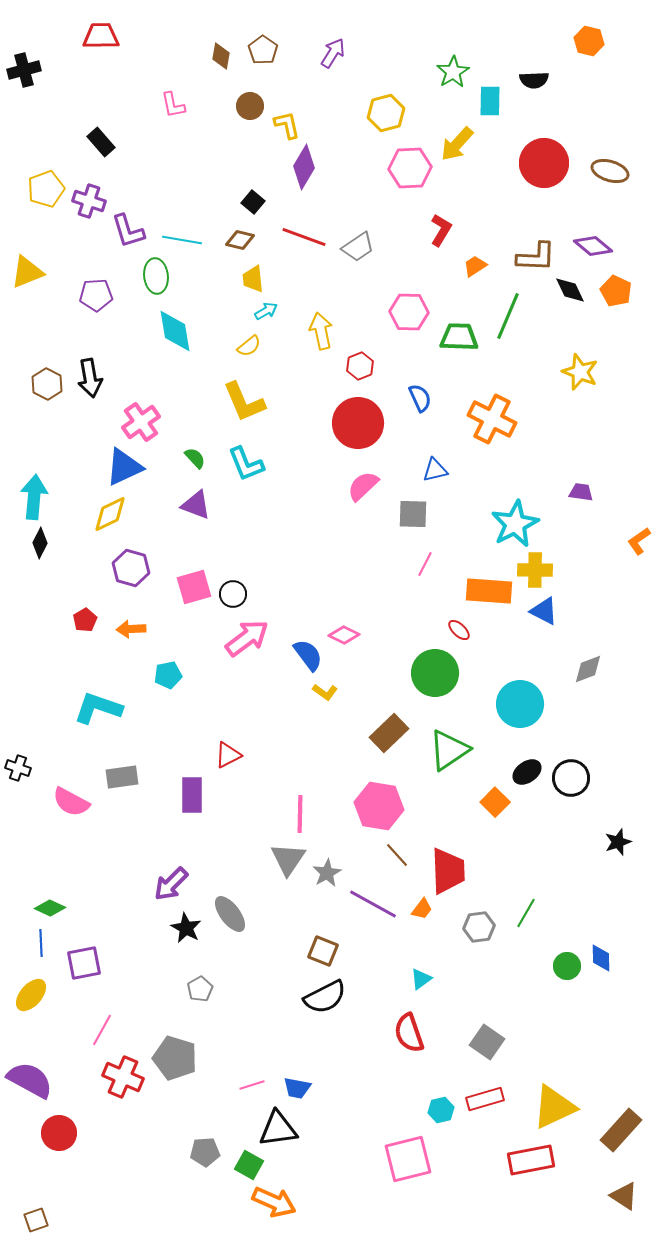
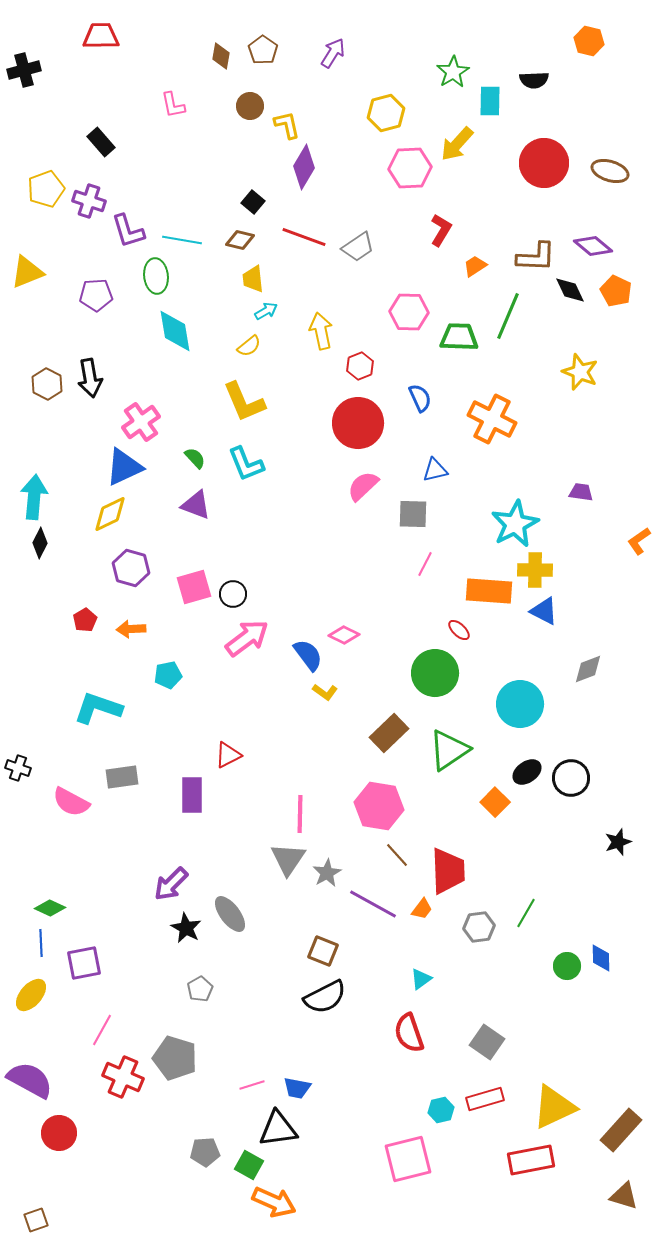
brown triangle at (624, 1196): rotated 16 degrees counterclockwise
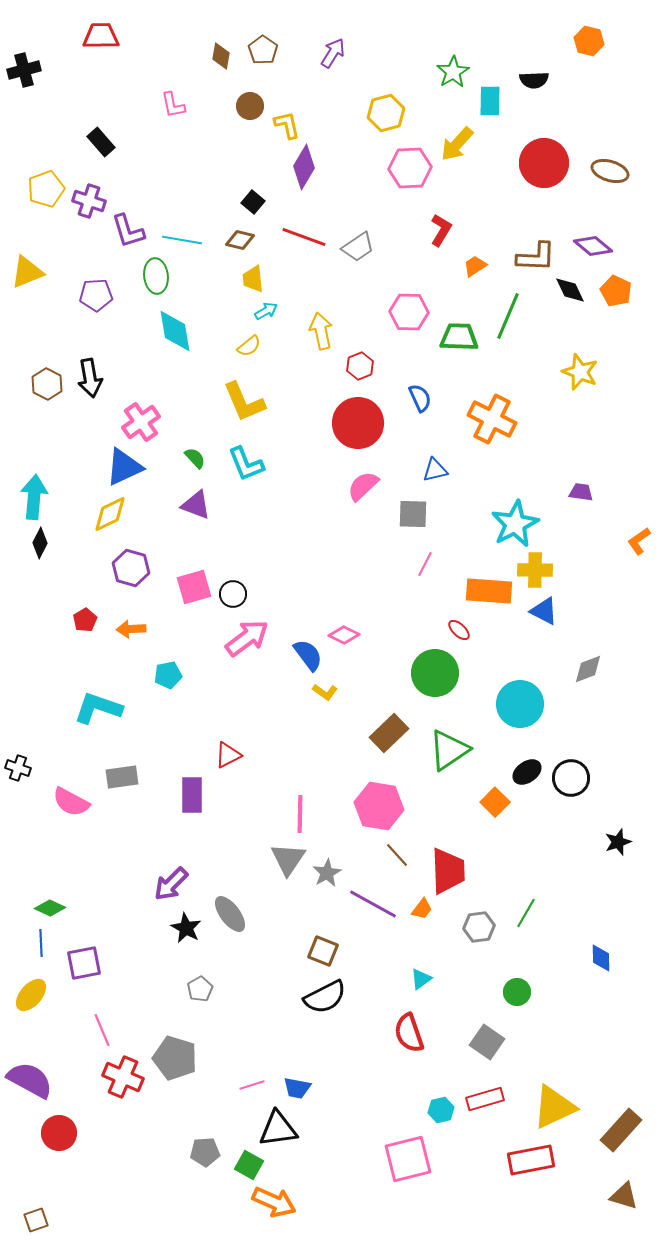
green circle at (567, 966): moved 50 px left, 26 px down
pink line at (102, 1030): rotated 52 degrees counterclockwise
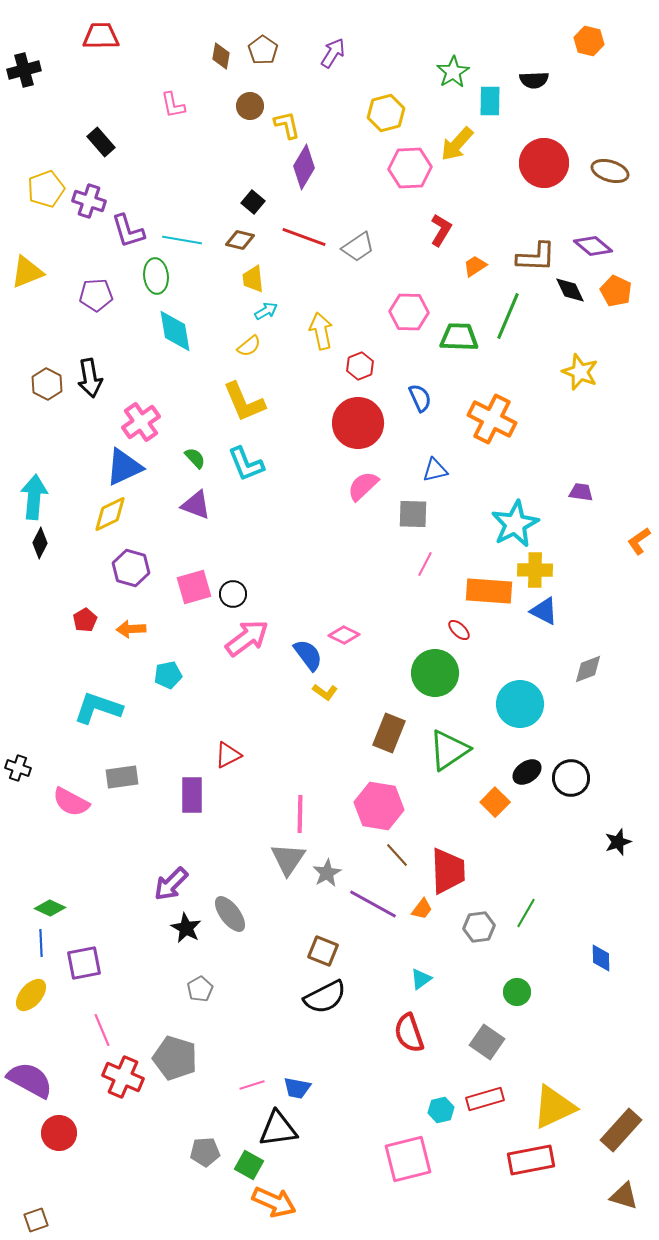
brown rectangle at (389, 733): rotated 24 degrees counterclockwise
